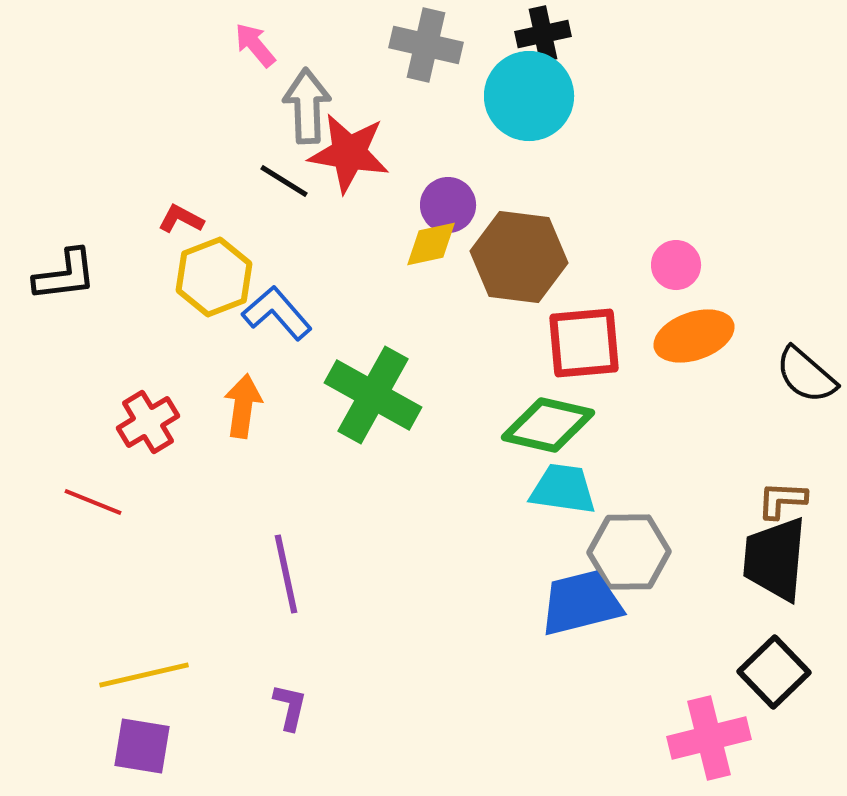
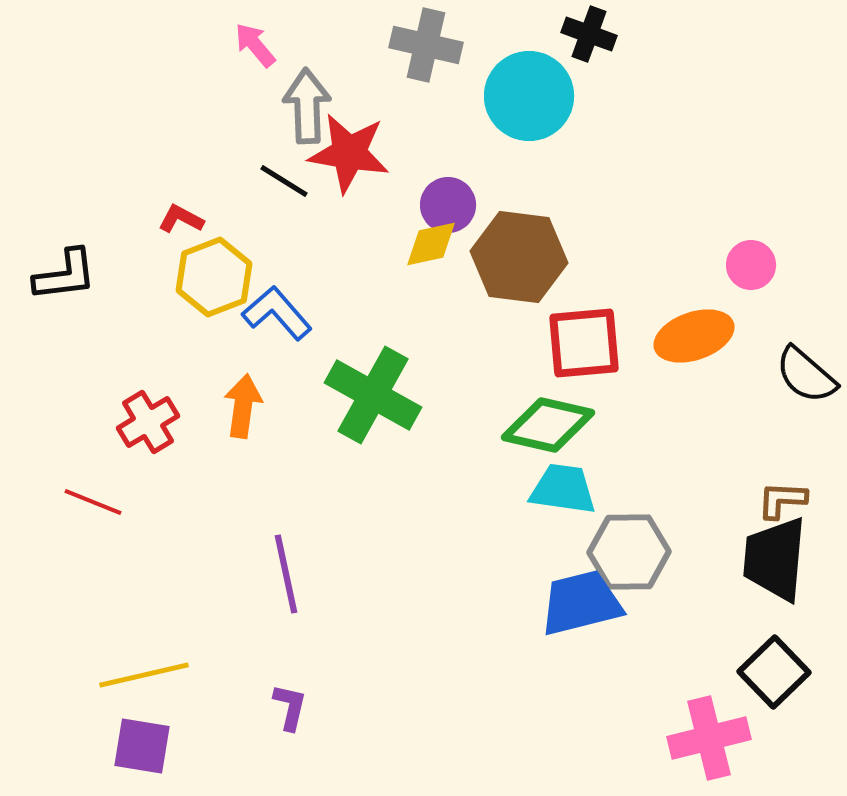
black cross: moved 46 px right; rotated 32 degrees clockwise
pink circle: moved 75 px right
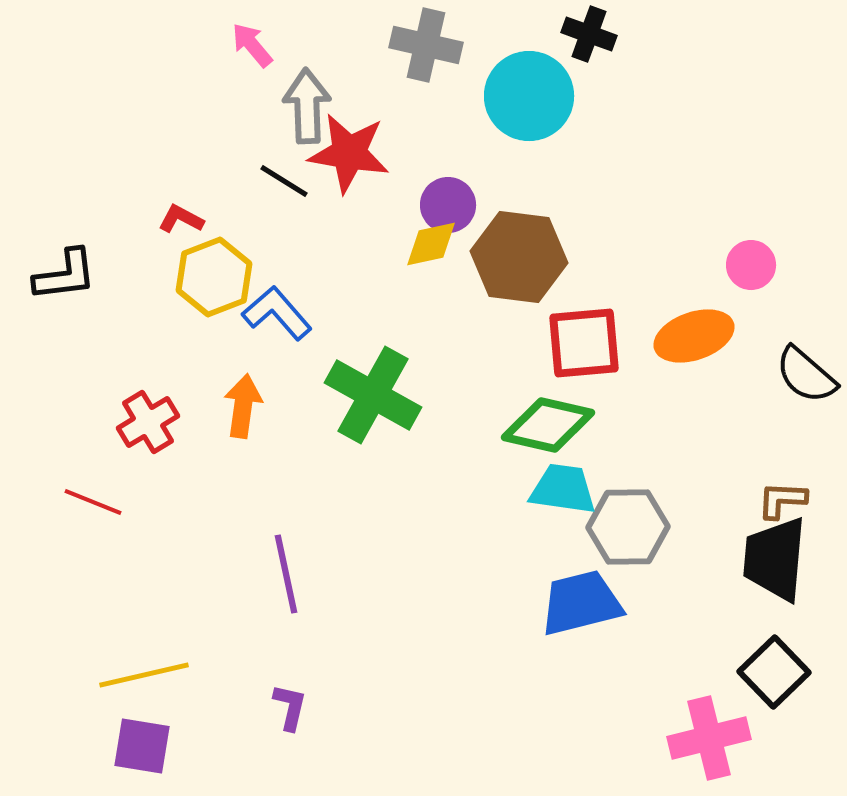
pink arrow: moved 3 px left
gray hexagon: moved 1 px left, 25 px up
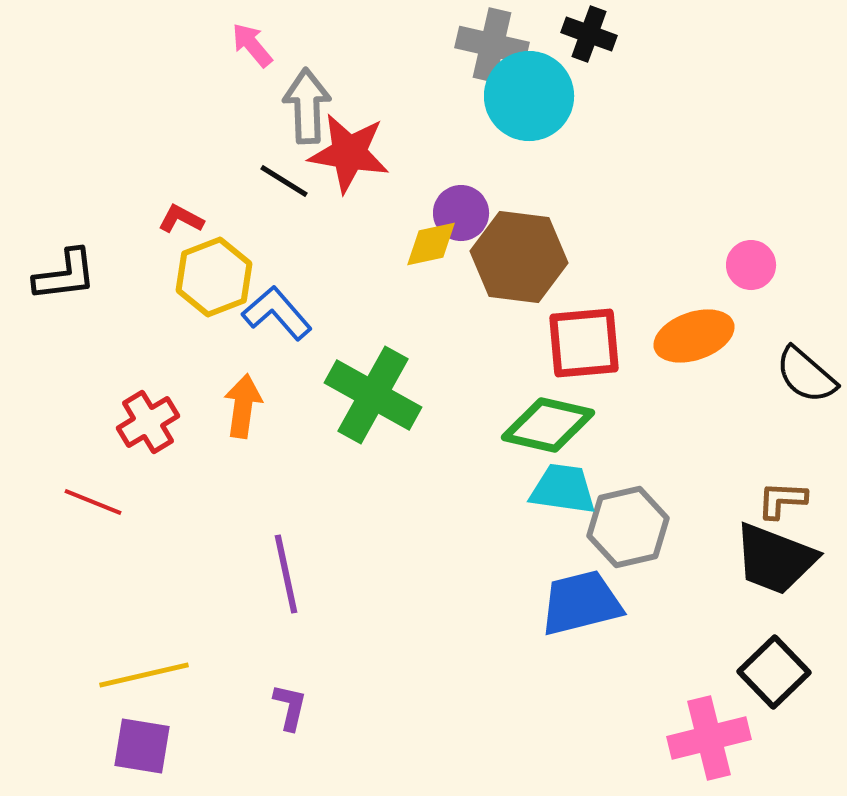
gray cross: moved 66 px right
purple circle: moved 13 px right, 8 px down
gray hexagon: rotated 12 degrees counterclockwise
black trapezoid: rotated 74 degrees counterclockwise
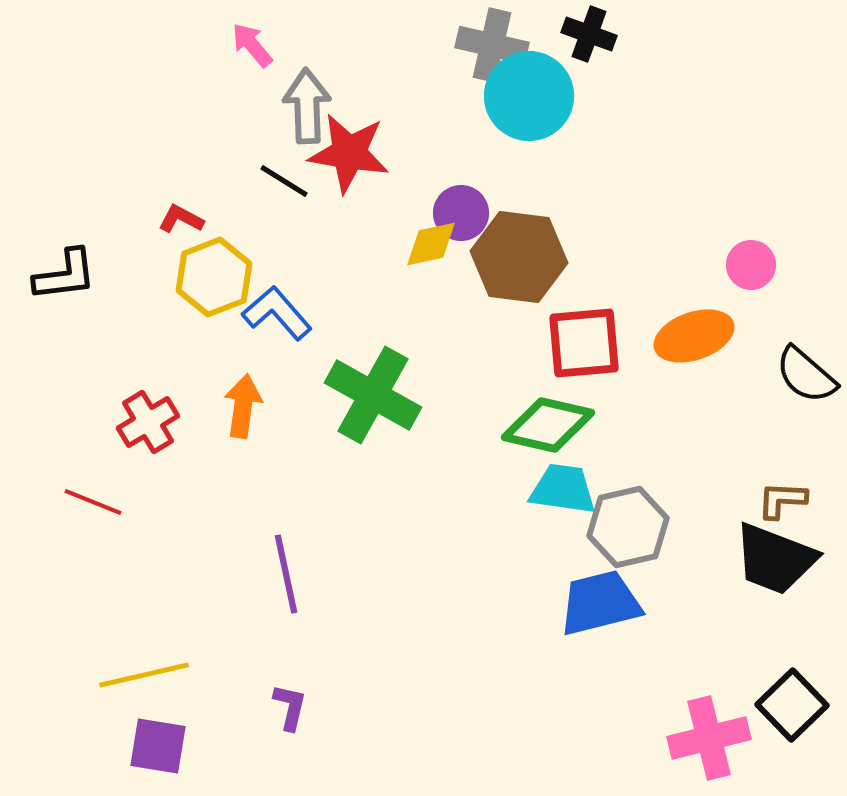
blue trapezoid: moved 19 px right
black square: moved 18 px right, 33 px down
purple square: moved 16 px right
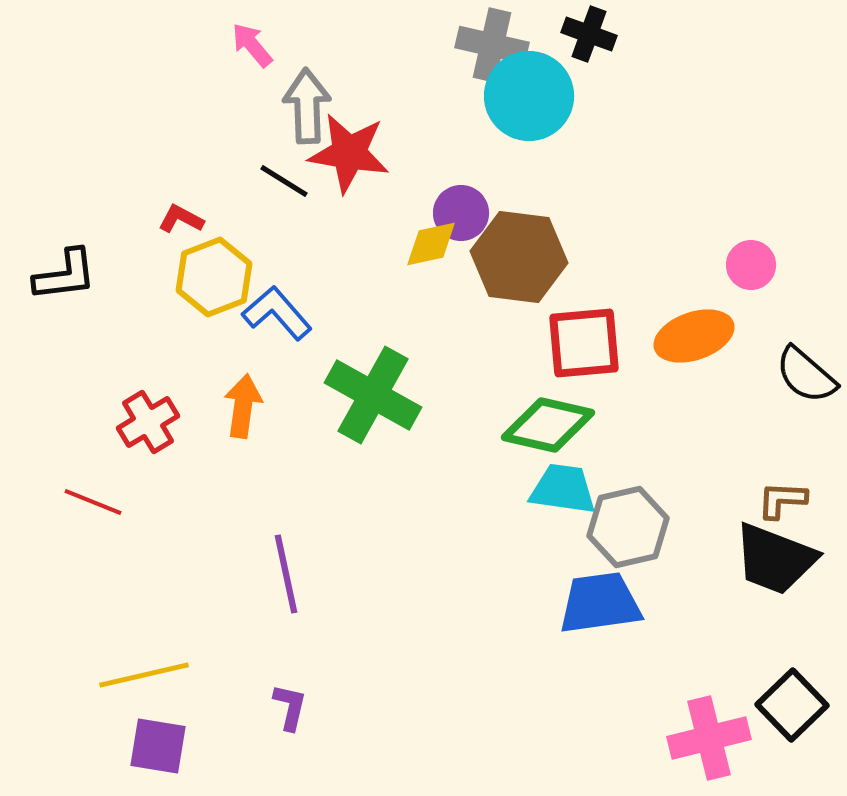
blue trapezoid: rotated 6 degrees clockwise
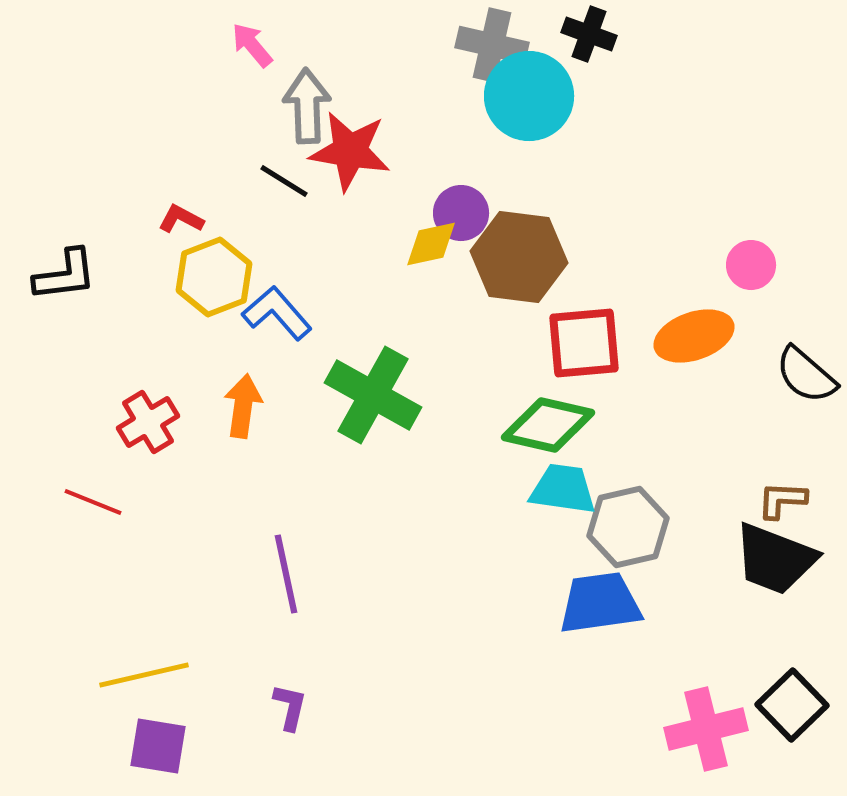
red star: moved 1 px right, 2 px up
pink cross: moved 3 px left, 9 px up
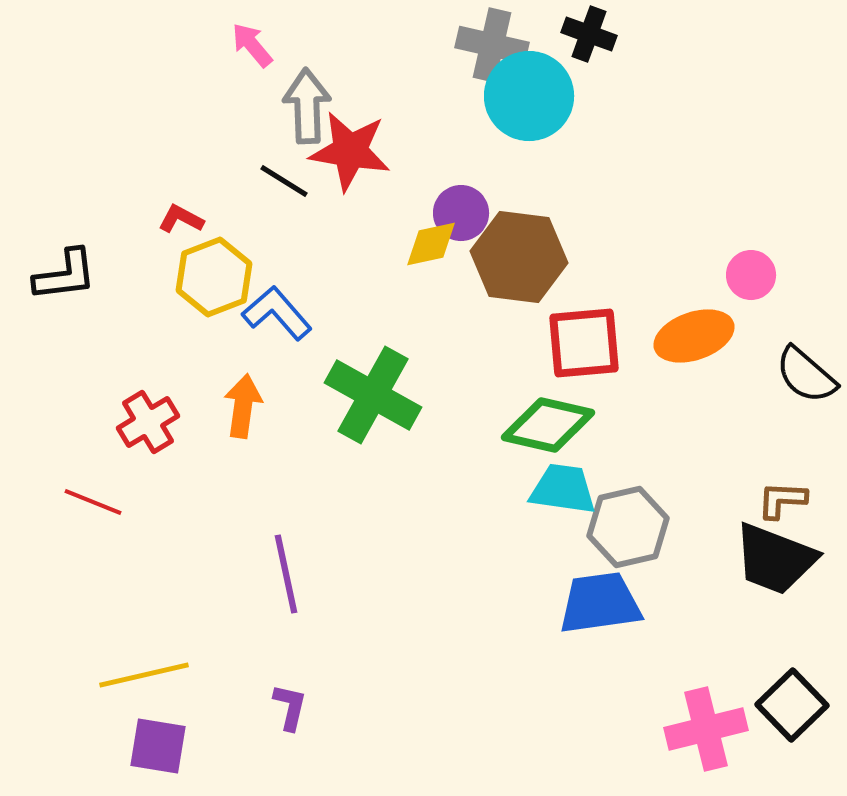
pink circle: moved 10 px down
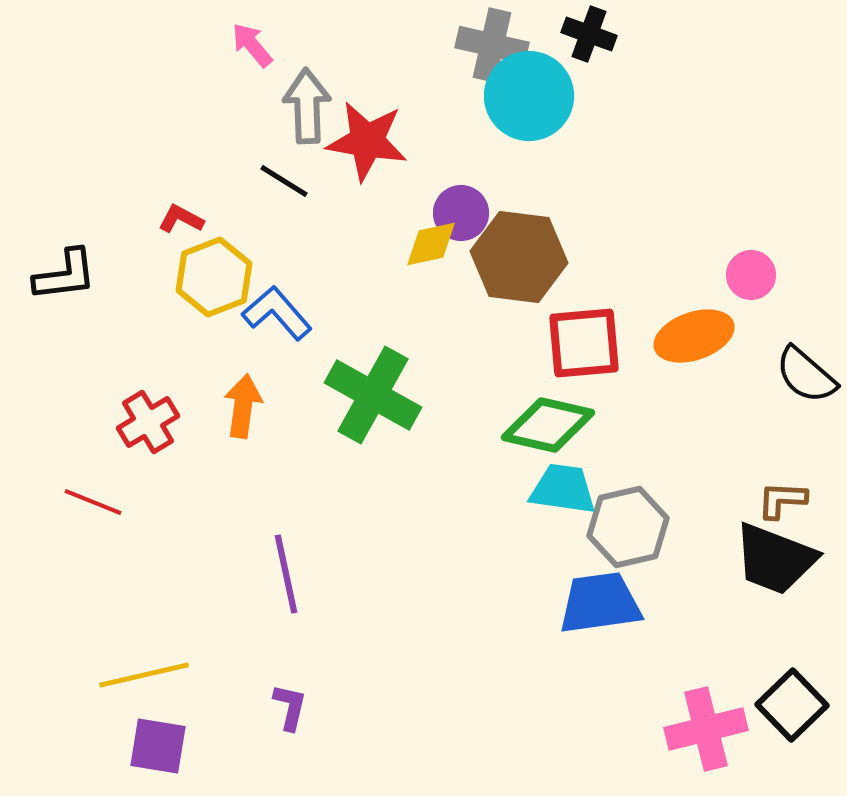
red star: moved 17 px right, 10 px up
